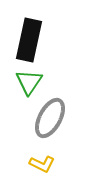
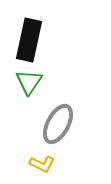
gray ellipse: moved 8 px right, 6 px down
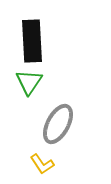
black rectangle: moved 3 px right, 1 px down; rotated 15 degrees counterclockwise
yellow L-shape: rotated 30 degrees clockwise
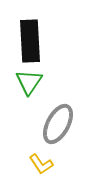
black rectangle: moved 2 px left
yellow L-shape: moved 1 px left
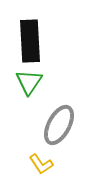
gray ellipse: moved 1 px right, 1 px down
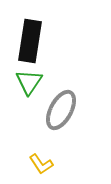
black rectangle: rotated 12 degrees clockwise
gray ellipse: moved 2 px right, 15 px up
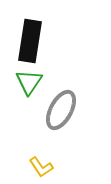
yellow L-shape: moved 3 px down
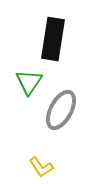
black rectangle: moved 23 px right, 2 px up
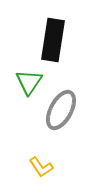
black rectangle: moved 1 px down
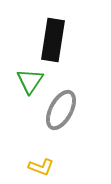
green triangle: moved 1 px right, 1 px up
yellow L-shape: rotated 35 degrees counterclockwise
